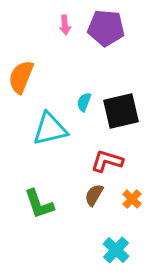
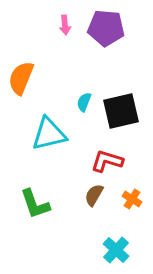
orange semicircle: moved 1 px down
cyan triangle: moved 1 px left, 5 px down
orange cross: rotated 12 degrees counterclockwise
green L-shape: moved 4 px left
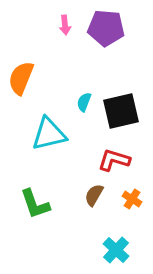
red L-shape: moved 7 px right, 1 px up
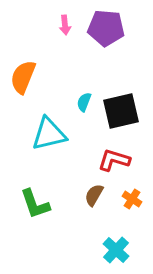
orange semicircle: moved 2 px right, 1 px up
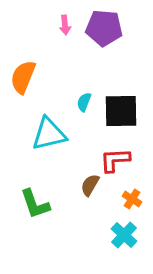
purple pentagon: moved 2 px left
black square: rotated 12 degrees clockwise
red L-shape: moved 1 px right; rotated 20 degrees counterclockwise
brown semicircle: moved 4 px left, 10 px up
cyan cross: moved 8 px right, 15 px up
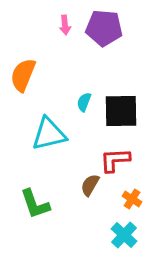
orange semicircle: moved 2 px up
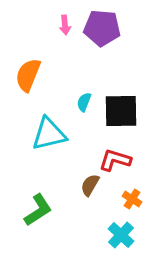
purple pentagon: moved 2 px left
orange semicircle: moved 5 px right
red L-shape: rotated 20 degrees clockwise
green L-shape: moved 3 px right, 6 px down; rotated 104 degrees counterclockwise
cyan cross: moved 3 px left
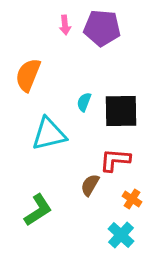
red L-shape: rotated 12 degrees counterclockwise
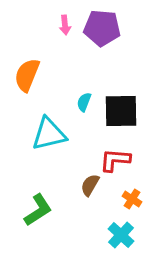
orange semicircle: moved 1 px left
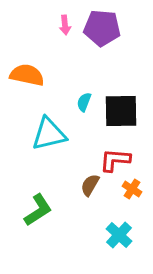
orange semicircle: rotated 80 degrees clockwise
orange cross: moved 10 px up
cyan cross: moved 2 px left
